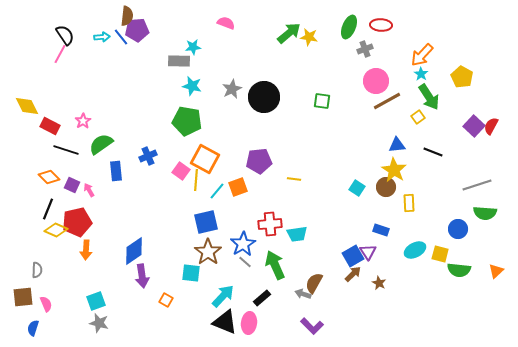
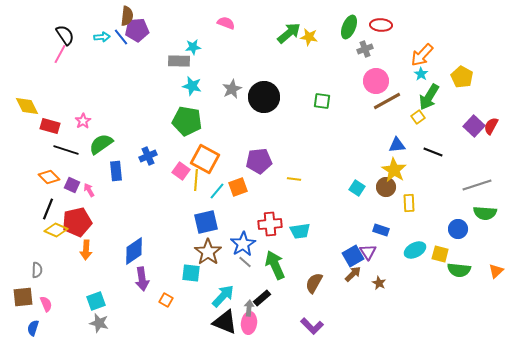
green arrow at (429, 97): rotated 64 degrees clockwise
red rectangle at (50, 126): rotated 12 degrees counterclockwise
cyan trapezoid at (297, 234): moved 3 px right, 3 px up
purple arrow at (142, 276): moved 3 px down
gray arrow at (303, 294): moved 54 px left, 14 px down; rotated 77 degrees clockwise
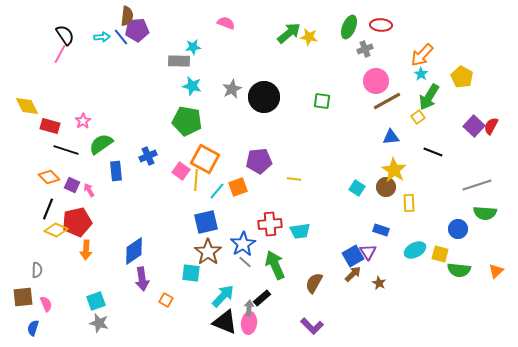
blue triangle at (397, 145): moved 6 px left, 8 px up
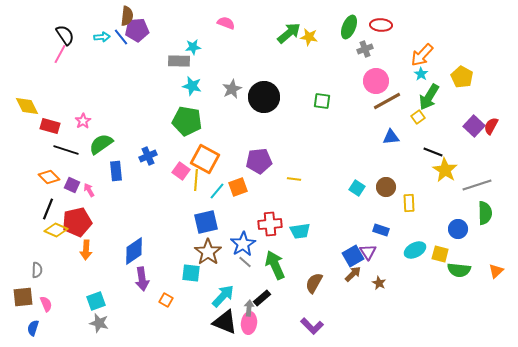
yellow star at (394, 170): moved 51 px right
green semicircle at (485, 213): rotated 95 degrees counterclockwise
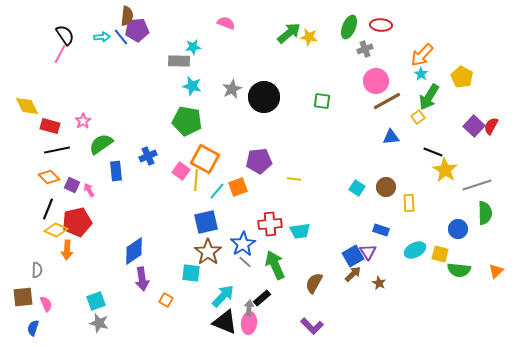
black line at (66, 150): moved 9 px left; rotated 30 degrees counterclockwise
orange arrow at (86, 250): moved 19 px left
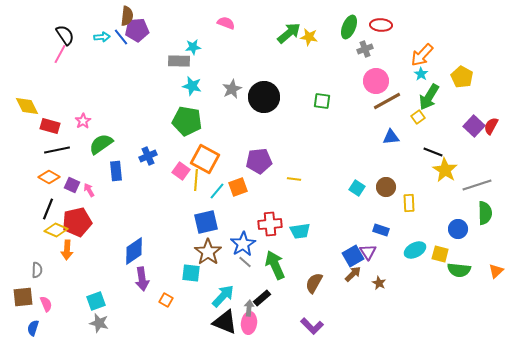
orange diamond at (49, 177): rotated 15 degrees counterclockwise
